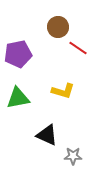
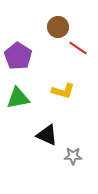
purple pentagon: moved 2 px down; rotated 28 degrees counterclockwise
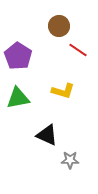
brown circle: moved 1 px right, 1 px up
red line: moved 2 px down
gray star: moved 3 px left, 4 px down
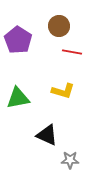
red line: moved 6 px left, 2 px down; rotated 24 degrees counterclockwise
purple pentagon: moved 16 px up
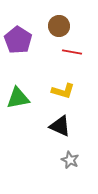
black triangle: moved 13 px right, 9 px up
gray star: rotated 24 degrees clockwise
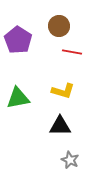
black triangle: rotated 25 degrees counterclockwise
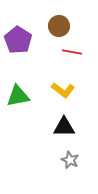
yellow L-shape: moved 1 px up; rotated 20 degrees clockwise
green triangle: moved 2 px up
black triangle: moved 4 px right, 1 px down
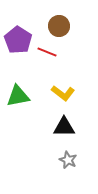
red line: moved 25 px left; rotated 12 degrees clockwise
yellow L-shape: moved 3 px down
gray star: moved 2 px left
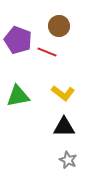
purple pentagon: rotated 12 degrees counterclockwise
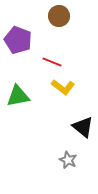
brown circle: moved 10 px up
red line: moved 5 px right, 10 px down
yellow L-shape: moved 6 px up
black triangle: moved 19 px right; rotated 40 degrees clockwise
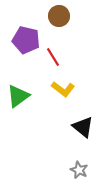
purple pentagon: moved 8 px right; rotated 8 degrees counterclockwise
red line: moved 1 px right, 5 px up; rotated 36 degrees clockwise
yellow L-shape: moved 2 px down
green triangle: rotated 25 degrees counterclockwise
gray star: moved 11 px right, 10 px down
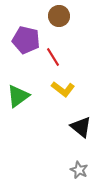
black triangle: moved 2 px left
